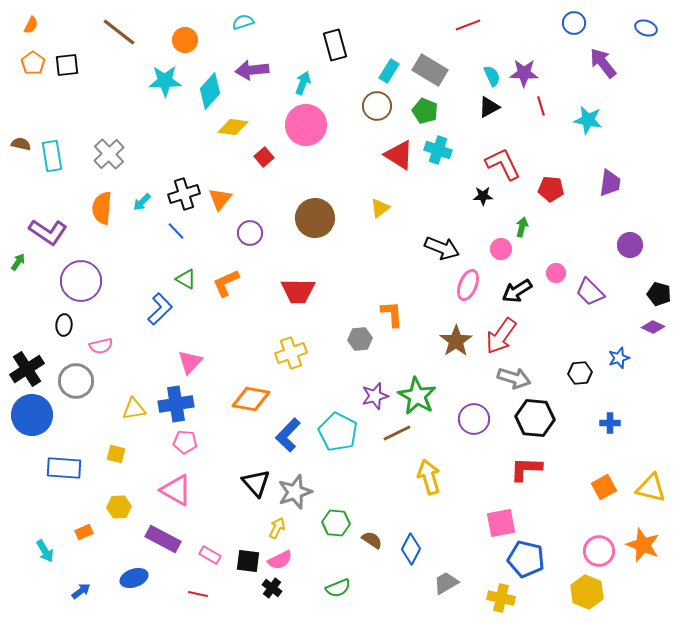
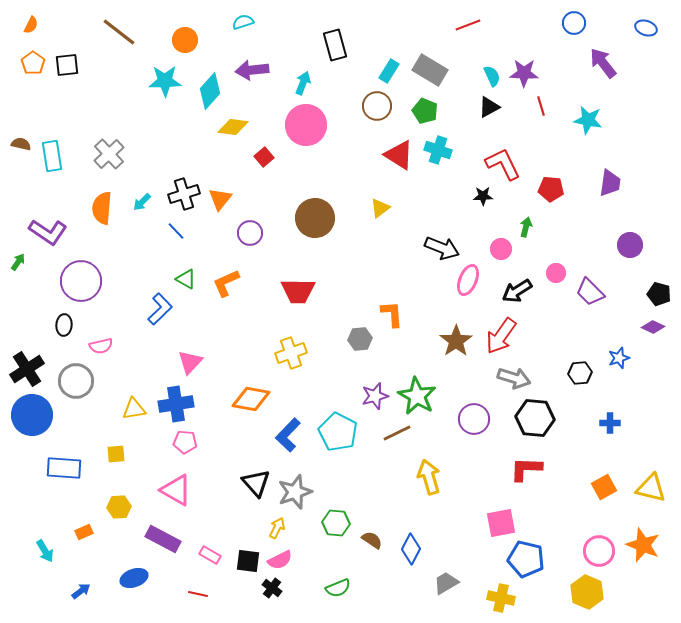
green arrow at (522, 227): moved 4 px right
pink ellipse at (468, 285): moved 5 px up
yellow square at (116, 454): rotated 18 degrees counterclockwise
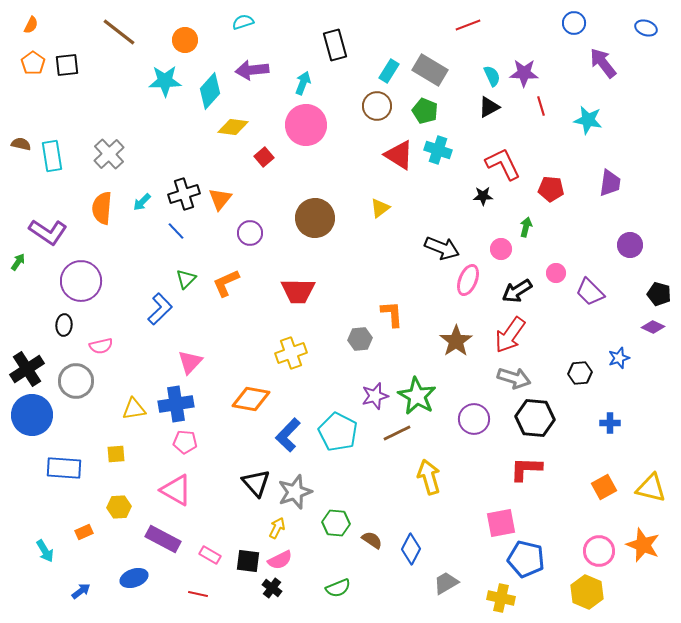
green triangle at (186, 279): rotated 45 degrees clockwise
red arrow at (501, 336): moved 9 px right, 1 px up
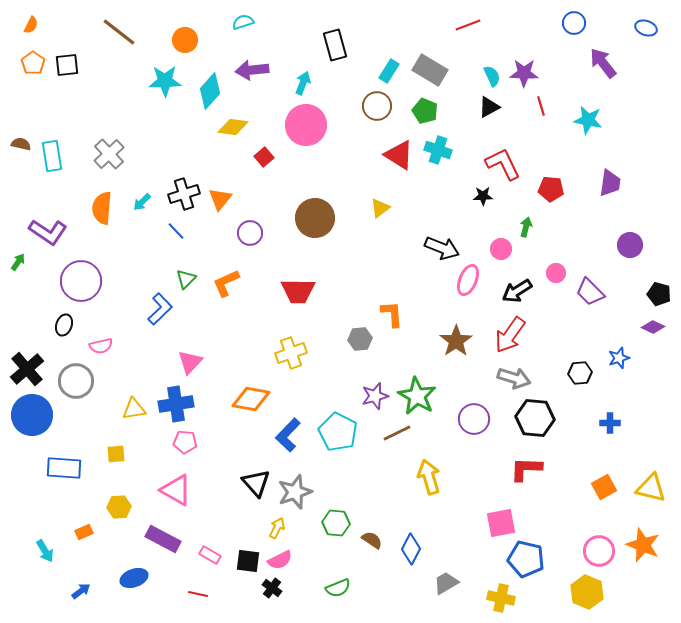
black ellipse at (64, 325): rotated 15 degrees clockwise
black cross at (27, 369): rotated 8 degrees counterclockwise
